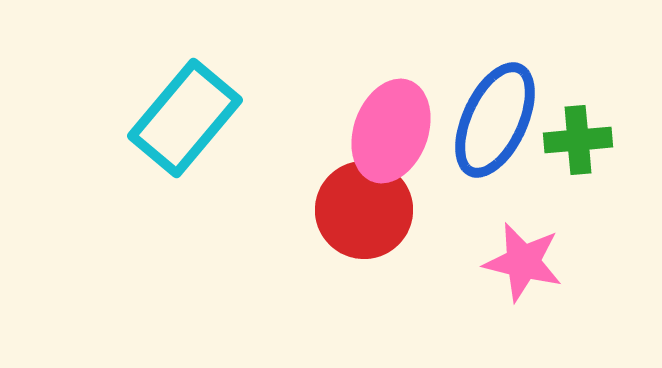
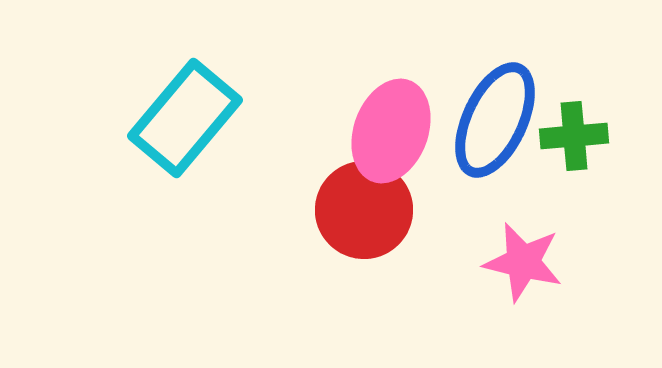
green cross: moved 4 px left, 4 px up
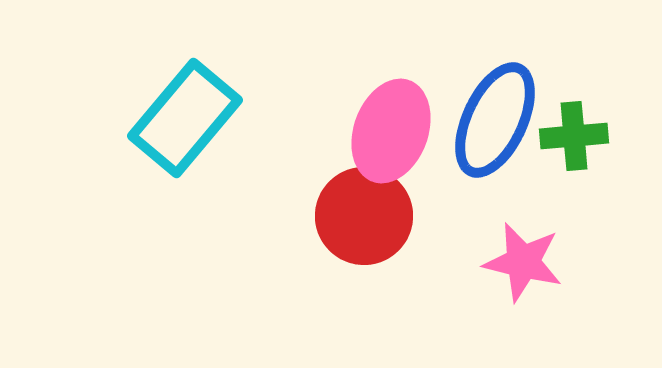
red circle: moved 6 px down
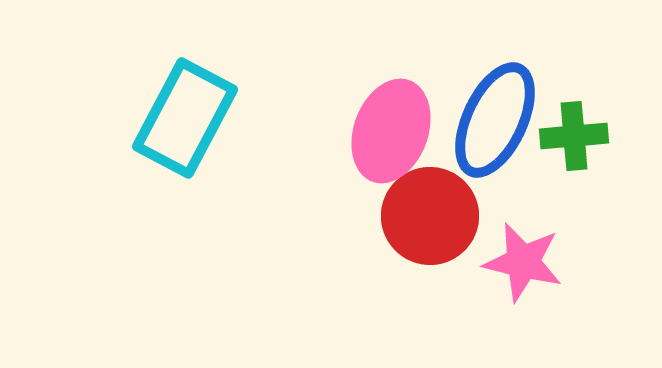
cyan rectangle: rotated 12 degrees counterclockwise
red circle: moved 66 px right
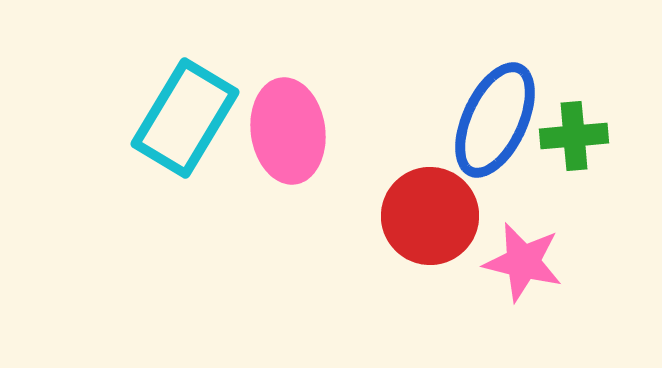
cyan rectangle: rotated 3 degrees clockwise
pink ellipse: moved 103 px left; rotated 28 degrees counterclockwise
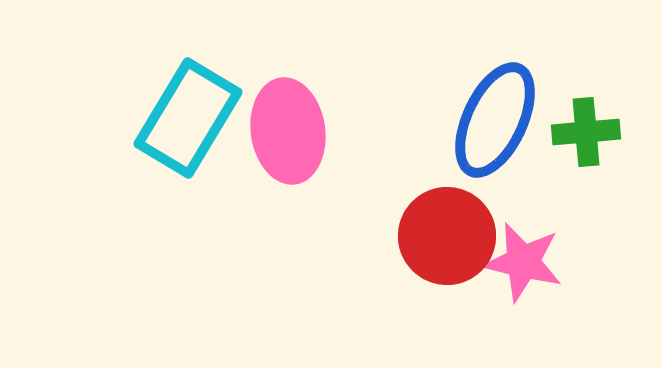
cyan rectangle: moved 3 px right
green cross: moved 12 px right, 4 px up
red circle: moved 17 px right, 20 px down
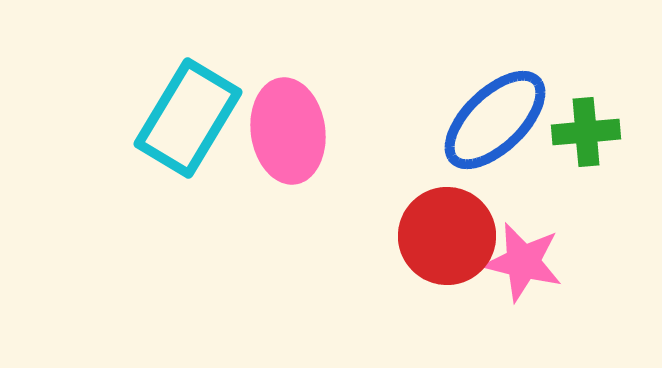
blue ellipse: rotated 21 degrees clockwise
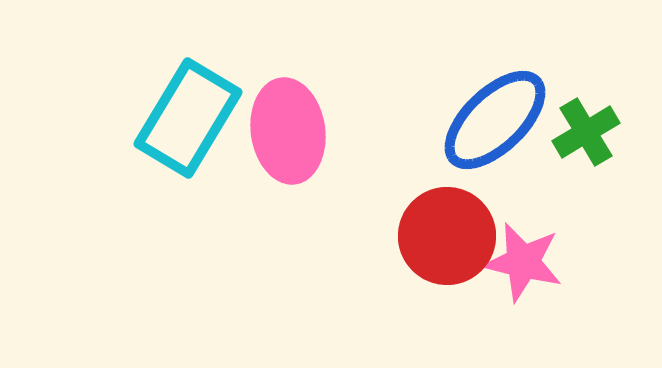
green cross: rotated 26 degrees counterclockwise
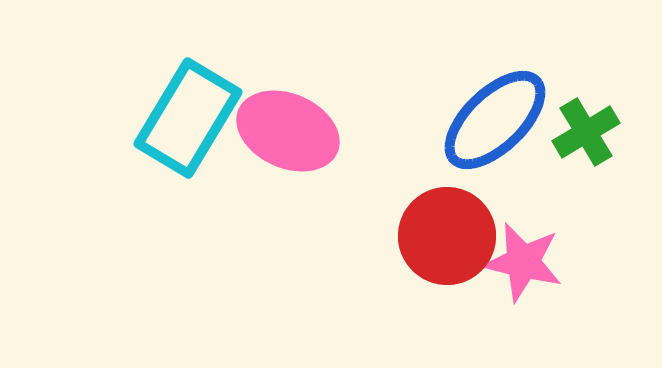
pink ellipse: rotated 58 degrees counterclockwise
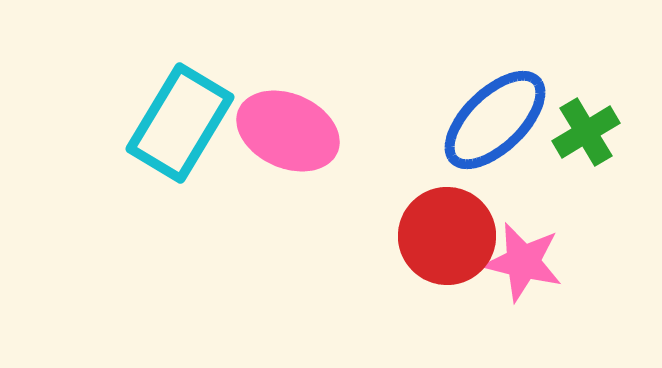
cyan rectangle: moved 8 px left, 5 px down
